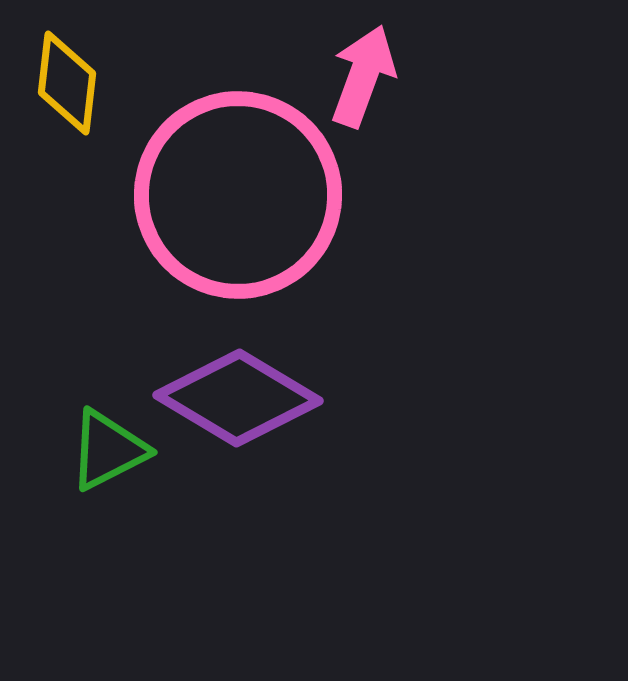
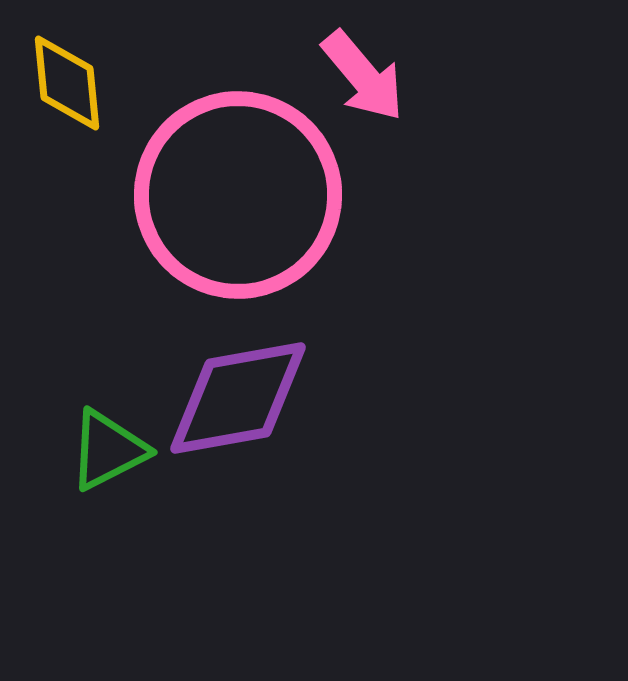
pink arrow: rotated 120 degrees clockwise
yellow diamond: rotated 12 degrees counterclockwise
purple diamond: rotated 41 degrees counterclockwise
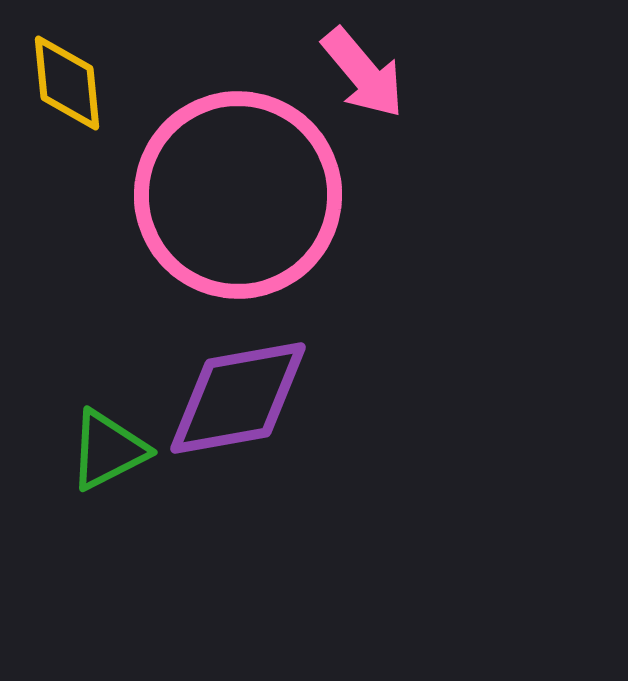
pink arrow: moved 3 px up
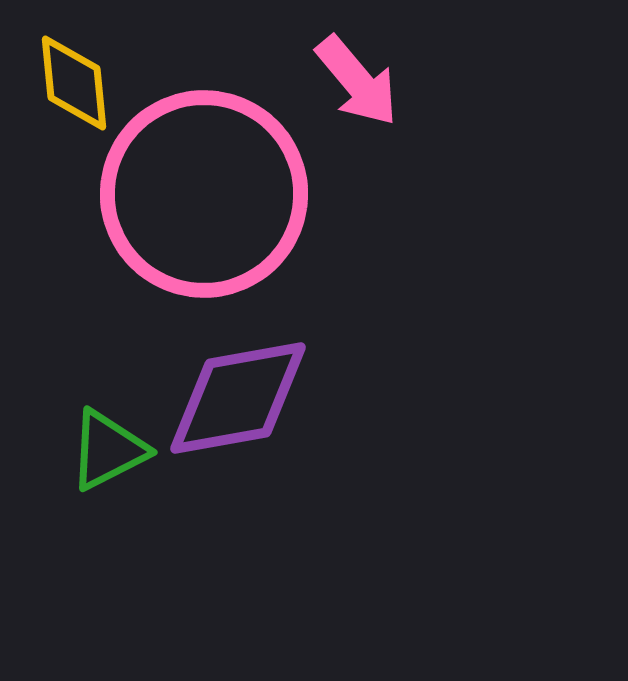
pink arrow: moved 6 px left, 8 px down
yellow diamond: moved 7 px right
pink circle: moved 34 px left, 1 px up
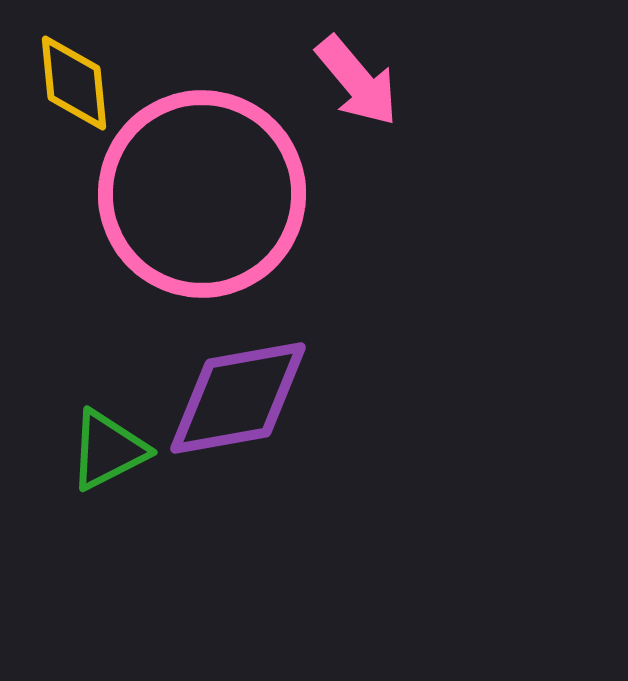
pink circle: moved 2 px left
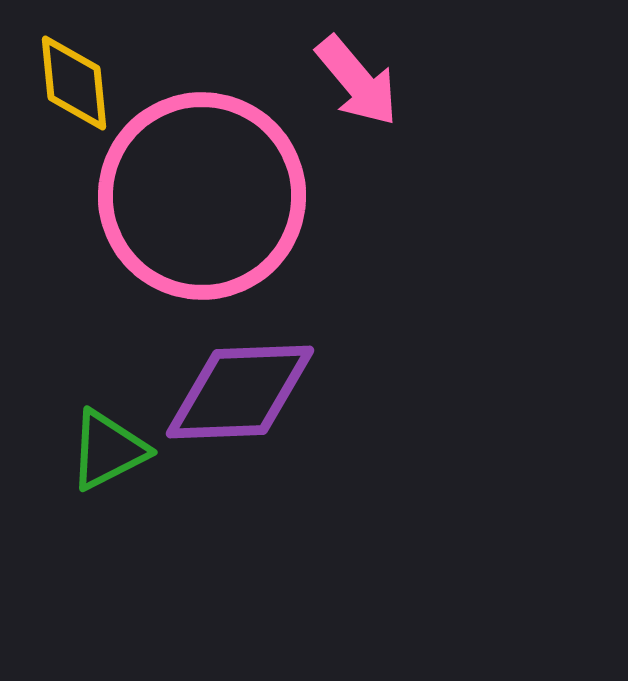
pink circle: moved 2 px down
purple diamond: moved 2 px right, 6 px up; rotated 8 degrees clockwise
